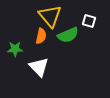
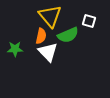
white triangle: moved 9 px right, 15 px up
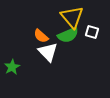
yellow triangle: moved 22 px right, 1 px down
white square: moved 3 px right, 11 px down
orange semicircle: rotated 119 degrees clockwise
green star: moved 3 px left, 18 px down; rotated 28 degrees counterclockwise
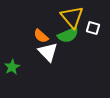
white square: moved 1 px right, 4 px up
